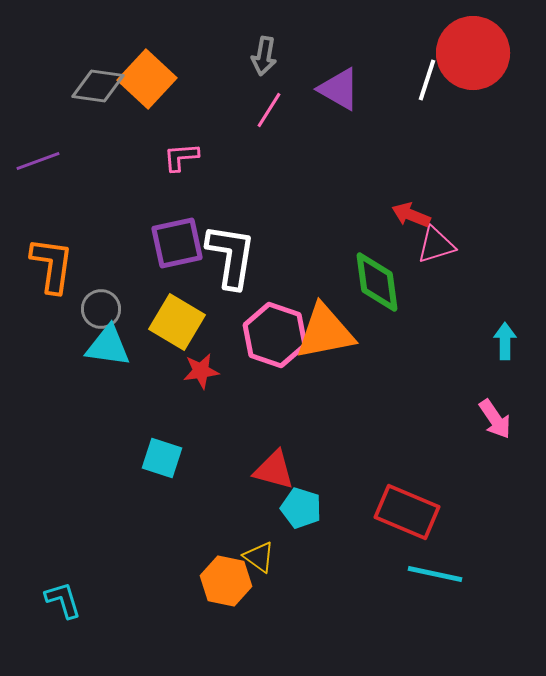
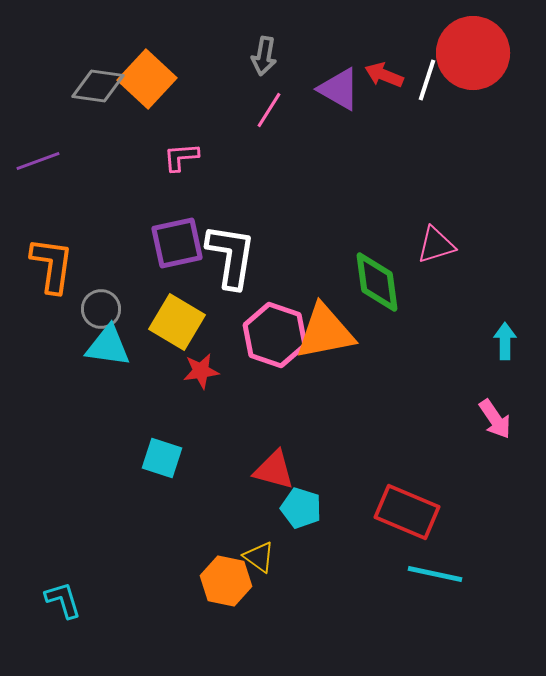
red arrow: moved 27 px left, 140 px up
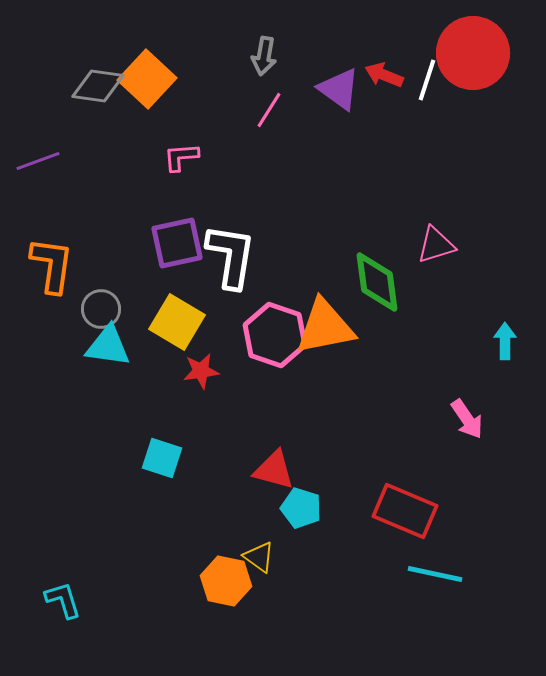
purple triangle: rotated 6 degrees clockwise
orange triangle: moved 5 px up
pink arrow: moved 28 px left
red rectangle: moved 2 px left, 1 px up
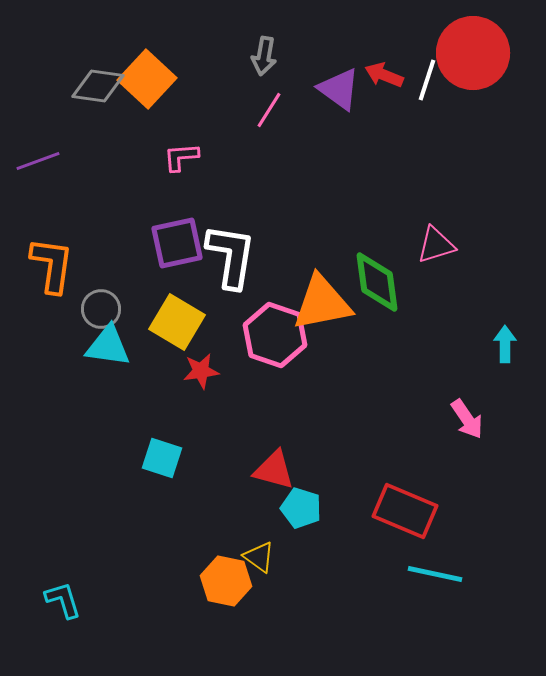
orange triangle: moved 3 px left, 24 px up
cyan arrow: moved 3 px down
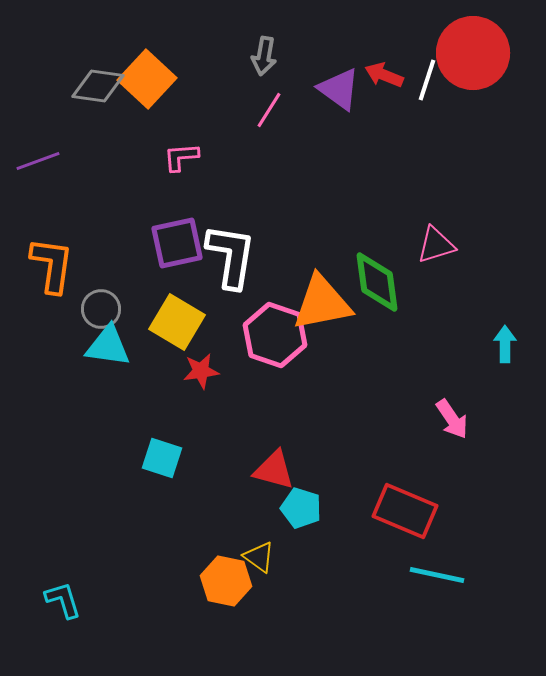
pink arrow: moved 15 px left
cyan line: moved 2 px right, 1 px down
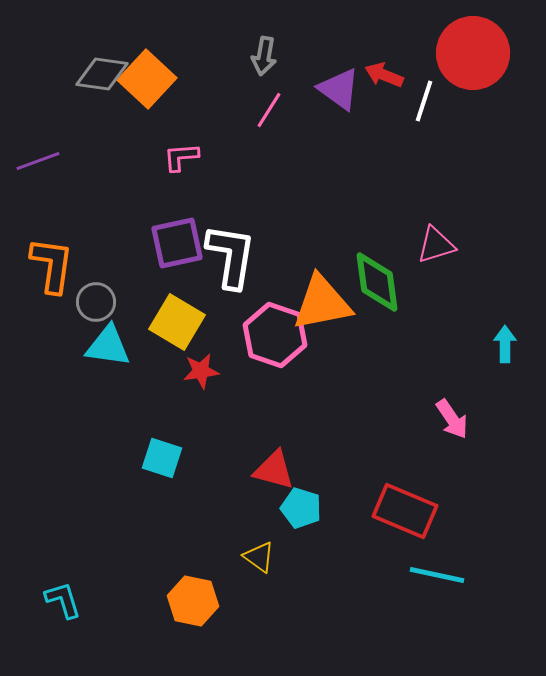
white line: moved 3 px left, 21 px down
gray diamond: moved 4 px right, 12 px up
gray circle: moved 5 px left, 7 px up
orange hexagon: moved 33 px left, 20 px down
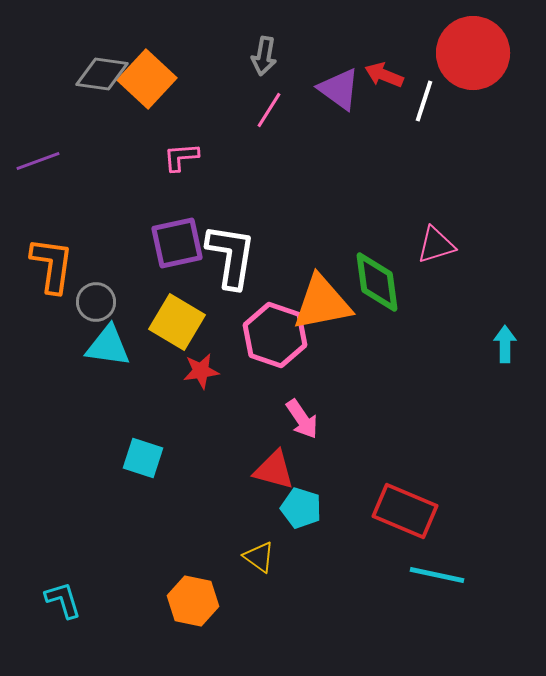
pink arrow: moved 150 px left
cyan square: moved 19 px left
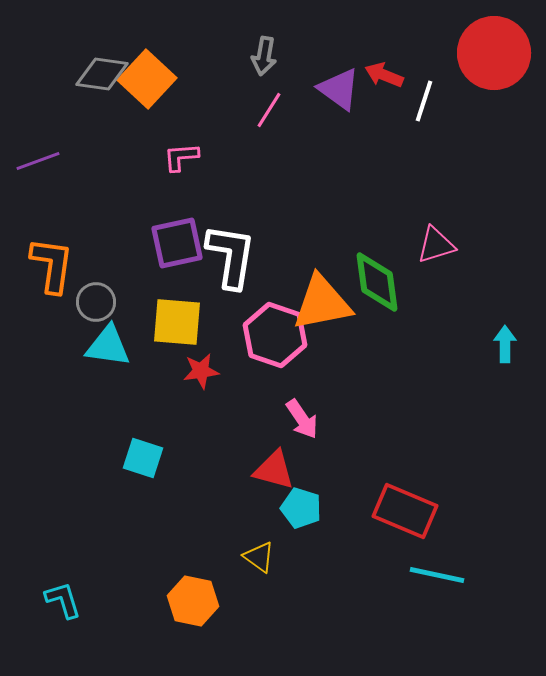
red circle: moved 21 px right
yellow square: rotated 26 degrees counterclockwise
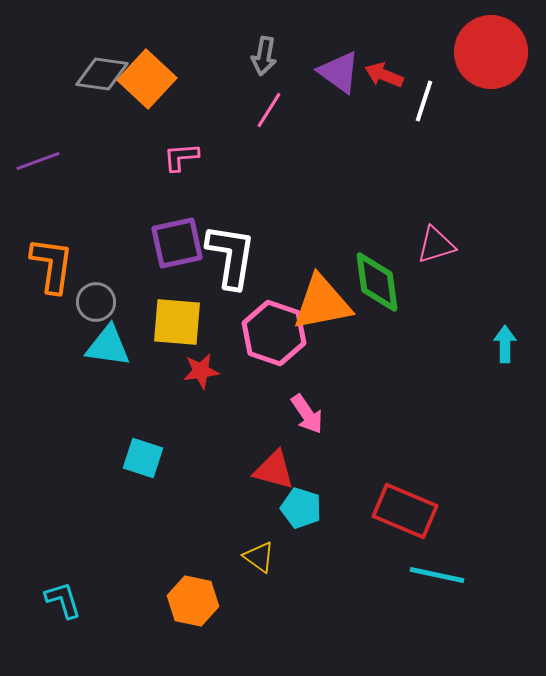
red circle: moved 3 px left, 1 px up
purple triangle: moved 17 px up
pink hexagon: moved 1 px left, 2 px up
pink arrow: moved 5 px right, 5 px up
